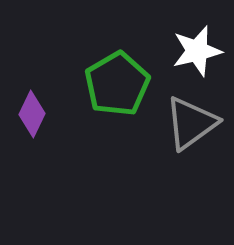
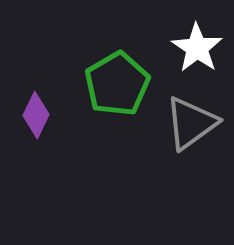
white star: moved 3 px up; rotated 24 degrees counterclockwise
purple diamond: moved 4 px right, 1 px down
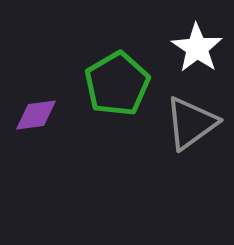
purple diamond: rotated 57 degrees clockwise
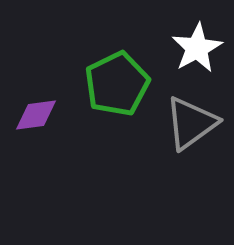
white star: rotated 9 degrees clockwise
green pentagon: rotated 4 degrees clockwise
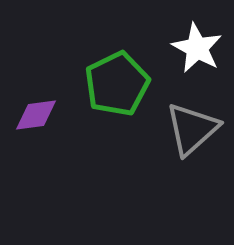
white star: rotated 15 degrees counterclockwise
gray triangle: moved 1 px right, 6 px down; rotated 6 degrees counterclockwise
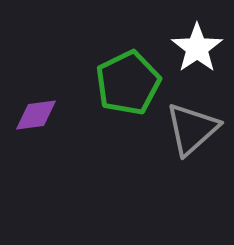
white star: rotated 9 degrees clockwise
green pentagon: moved 11 px right, 1 px up
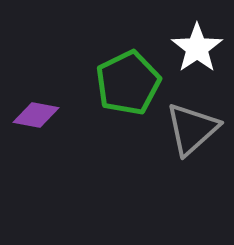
purple diamond: rotated 18 degrees clockwise
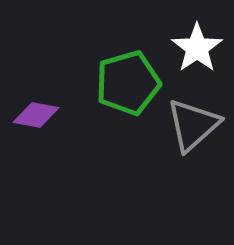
green pentagon: rotated 10 degrees clockwise
gray triangle: moved 1 px right, 4 px up
